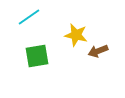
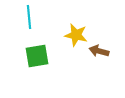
cyan line: rotated 60 degrees counterclockwise
brown arrow: moved 1 px right; rotated 36 degrees clockwise
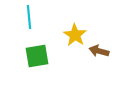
yellow star: moved 1 px left; rotated 20 degrees clockwise
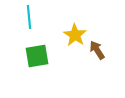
brown arrow: moved 2 px left, 1 px up; rotated 42 degrees clockwise
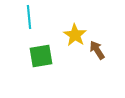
green square: moved 4 px right
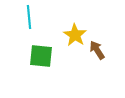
green square: rotated 15 degrees clockwise
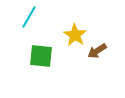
cyan line: rotated 35 degrees clockwise
brown arrow: moved 1 px down; rotated 90 degrees counterclockwise
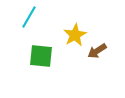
yellow star: rotated 10 degrees clockwise
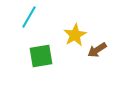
brown arrow: moved 1 px up
green square: rotated 15 degrees counterclockwise
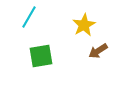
yellow star: moved 9 px right, 10 px up
brown arrow: moved 1 px right, 1 px down
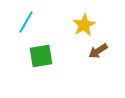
cyan line: moved 3 px left, 5 px down
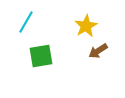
yellow star: moved 2 px right, 1 px down
